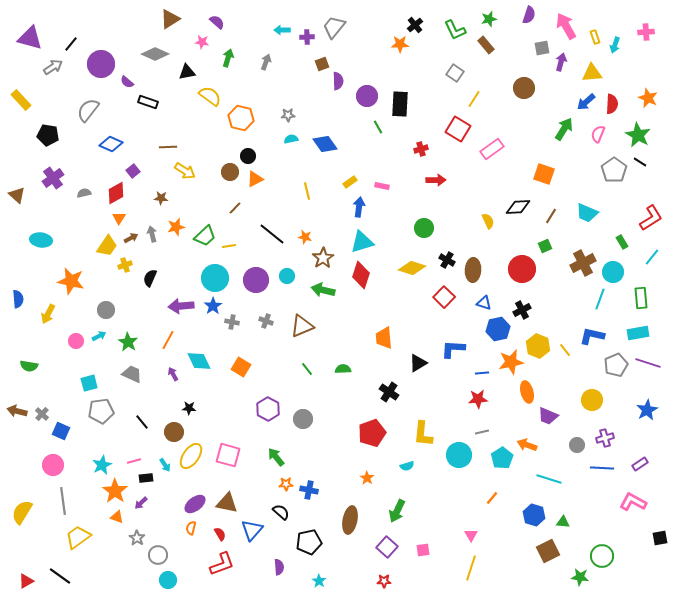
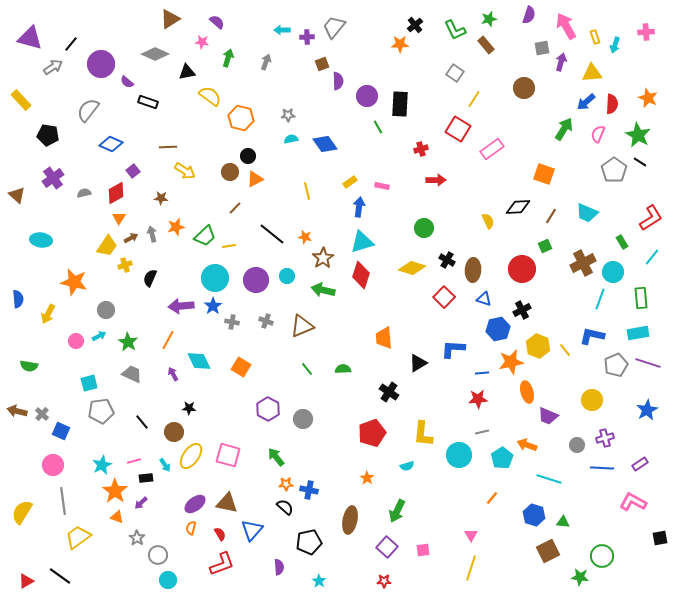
orange star at (71, 281): moved 3 px right, 1 px down
blue triangle at (484, 303): moved 4 px up
black semicircle at (281, 512): moved 4 px right, 5 px up
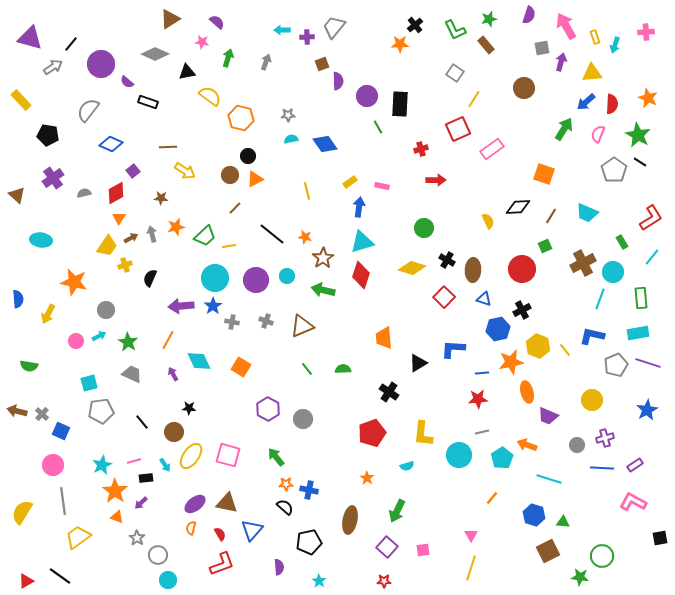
red square at (458, 129): rotated 35 degrees clockwise
brown circle at (230, 172): moved 3 px down
purple rectangle at (640, 464): moved 5 px left, 1 px down
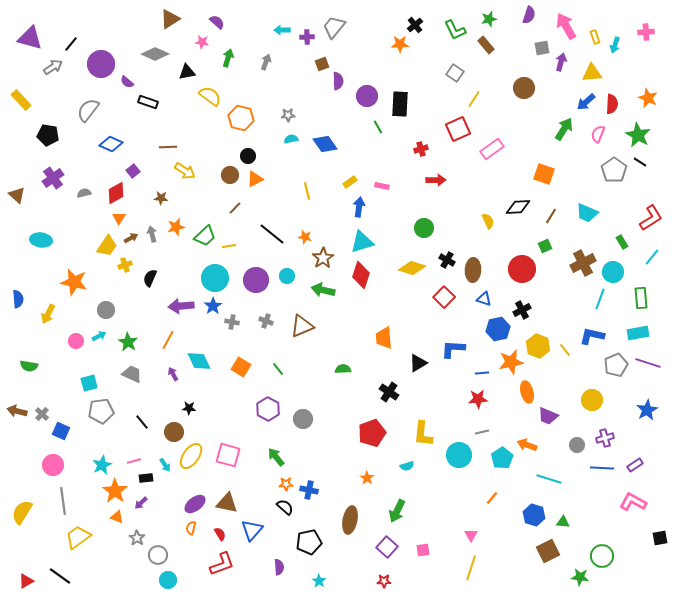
green line at (307, 369): moved 29 px left
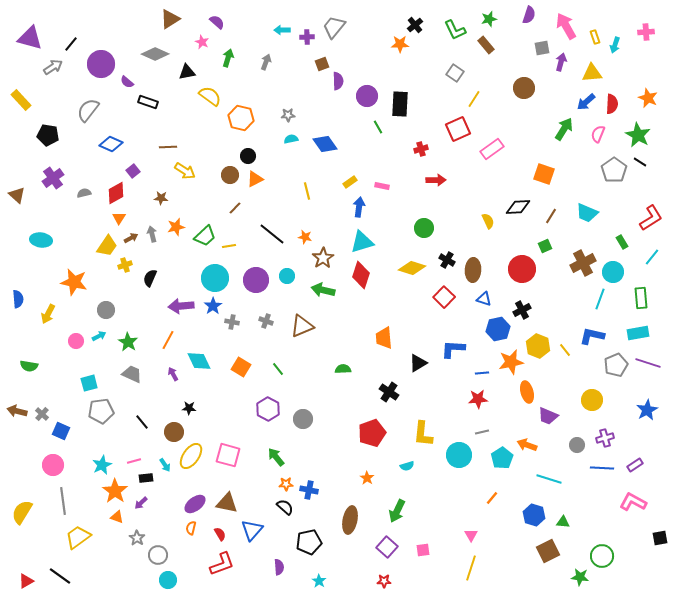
pink star at (202, 42): rotated 16 degrees clockwise
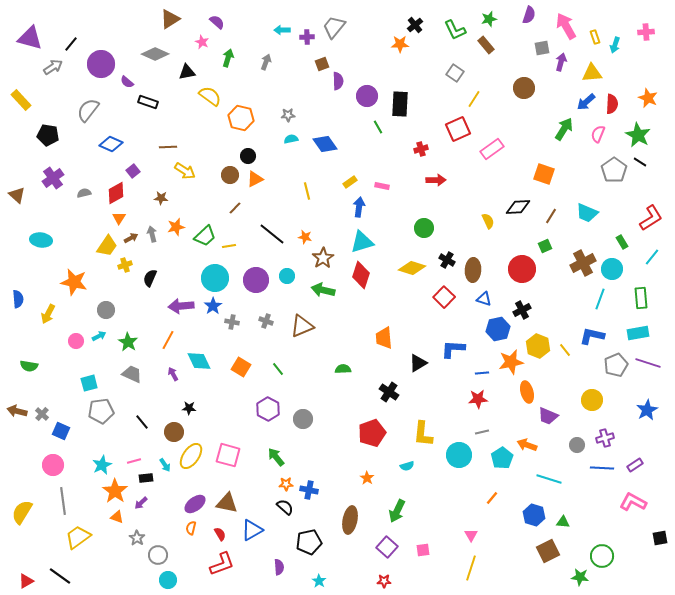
cyan circle at (613, 272): moved 1 px left, 3 px up
blue triangle at (252, 530): rotated 20 degrees clockwise
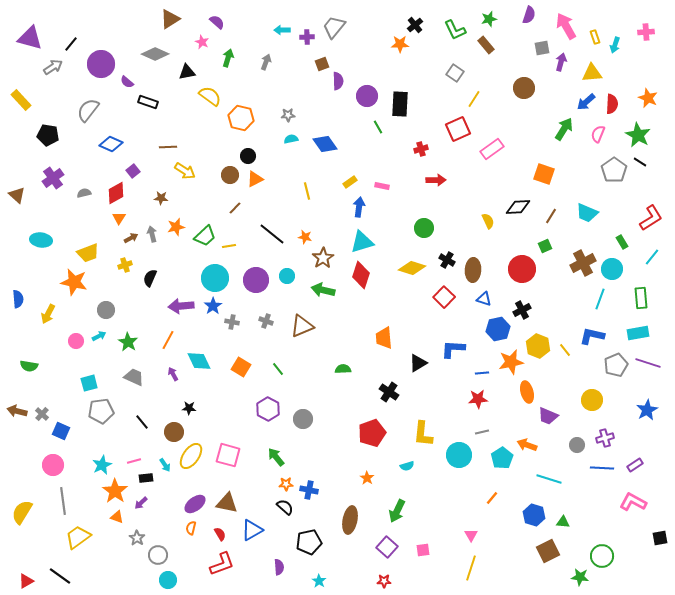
yellow trapezoid at (107, 246): moved 19 px left, 7 px down; rotated 35 degrees clockwise
gray trapezoid at (132, 374): moved 2 px right, 3 px down
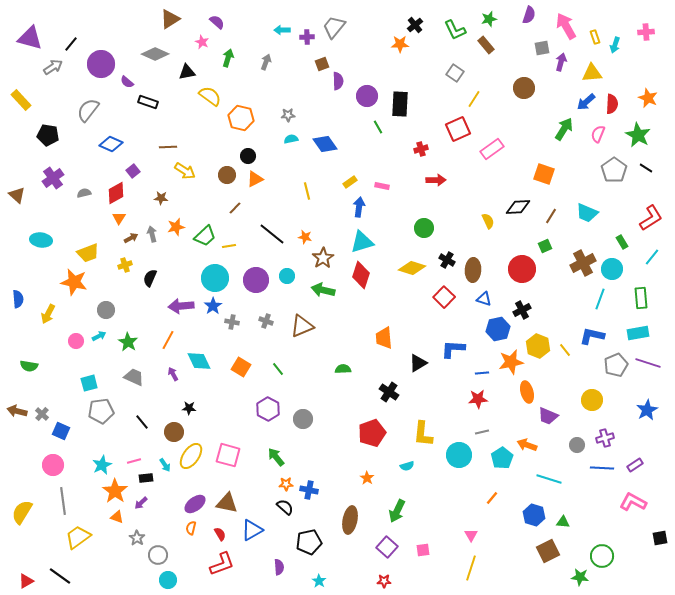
black line at (640, 162): moved 6 px right, 6 px down
brown circle at (230, 175): moved 3 px left
